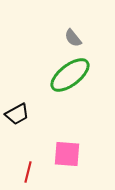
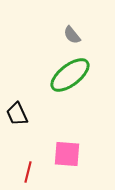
gray semicircle: moved 1 px left, 3 px up
black trapezoid: rotated 95 degrees clockwise
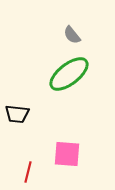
green ellipse: moved 1 px left, 1 px up
black trapezoid: rotated 60 degrees counterclockwise
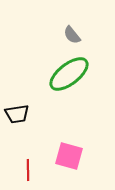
black trapezoid: rotated 15 degrees counterclockwise
pink square: moved 2 px right, 2 px down; rotated 12 degrees clockwise
red line: moved 2 px up; rotated 15 degrees counterclockwise
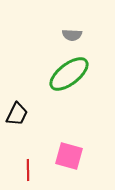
gray semicircle: rotated 48 degrees counterclockwise
black trapezoid: rotated 55 degrees counterclockwise
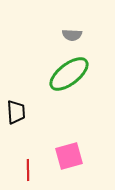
black trapezoid: moved 1 px left, 2 px up; rotated 30 degrees counterclockwise
pink square: rotated 32 degrees counterclockwise
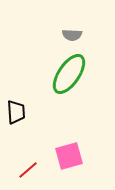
green ellipse: rotated 18 degrees counterclockwise
red line: rotated 50 degrees clockwise
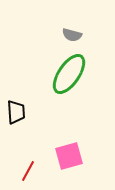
gray semicircle: rotated 12 degrees clockwise
red line: moved 1 px down; rotated 20 degrees counterclockwise
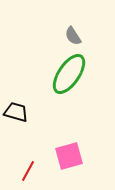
gray semicircle: moved 1 px right, 1 px down; rotated 42 degrees clockwise
black trapezoid: rotated 70 degrees counterclockwise
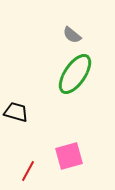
gray semicircle: moved 1 px left, 1 px up; rotated 18 degrees counterclockwise
green ellipse: moved 6 px right
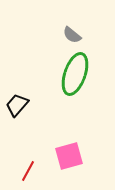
green ellipse: rotated 15 degrees counterclockwise
black trapezoid: moved 1 px right, 7 px up; rotated 65 degrees counterclockwise
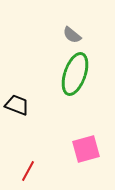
black trapezoid: rotated 70 degrees clockwise
pink square: moved 17 px right, 7 px up
